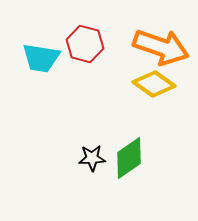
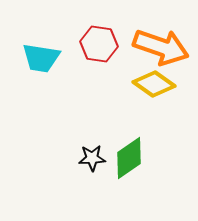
red hexagon: moved 14 px right; rotated 6 degrees counterclockwise
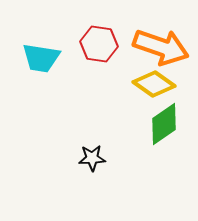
green diamond: moved 35 px right, 34 px up
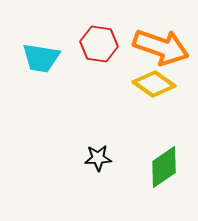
green diamond: moved 43 px down
black star: moved 6 px right
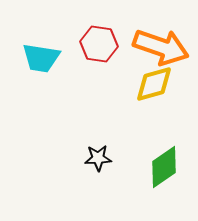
yellow diamond: rotated 51 degrees counterclockwise
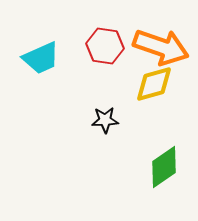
red hexagon: moved 6 px right, 2 px down
cyan trapezoid: rotated 33 degrees counterclockwise
black star: moved 7 px right, 38 px up
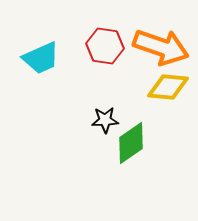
yellow diamond: moved 14 px right, 3 px down; rotated 21 degrees clockwise
green diamond: moved 33 px left, 24 px up
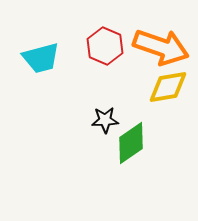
red hexagon: rotated 15 degrees clockwise
cyan trapezoid: rotated 9 degrees clockwise
yellow diamond: rotated 15 degrees counterclockwise
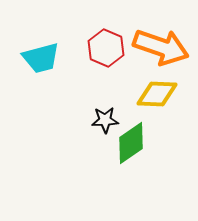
red hexagon: moved 1 px right, 2 px down
yellow diamond: moved 11 px left, 7 px down; rotated 12 degrees clockwise
